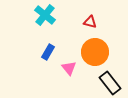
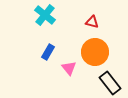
red triangle: moved 2 px right
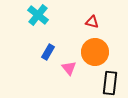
cyan cross: moved 7 px left
black rectangle: rotated 45 degrees clockwise
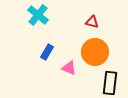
blue rectangle: moved 1 px left
pink triangle: rotated 28 degrees counterclockwise
